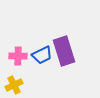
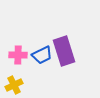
pink cross: moved 1 px up
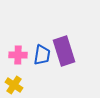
blue trapezoid: rotated 55 degrees counterclockwise
yellow cross: rotated 30 degrees counterclockwise
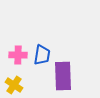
purple rectangle: moved 1 px left, 25 px down; rotated 16 degrees clockwise
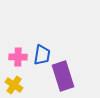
pink cross: moved 2 px down
purple rectangle: rotated 16 degrees counterclockwise
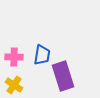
pink cross: moved 4 px left
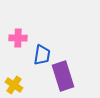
pink cross: moved 4 px right, 19 px up
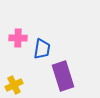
blue trapezoid: moved 6 px up
yellow cross: rotated 30 degrees clockwise
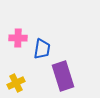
yellow cross: moved 2 px right, 2 px up
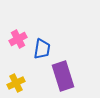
pink cross: moved 1 px down; rotated 30 degrees counterclockwise
